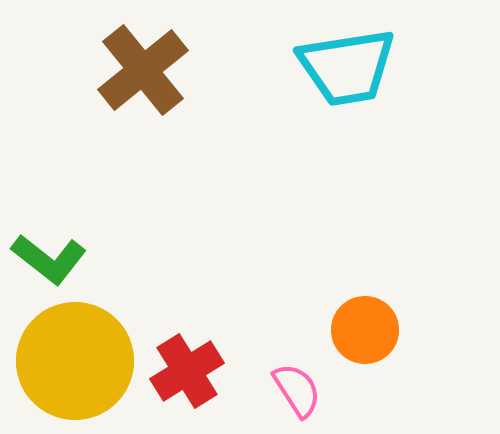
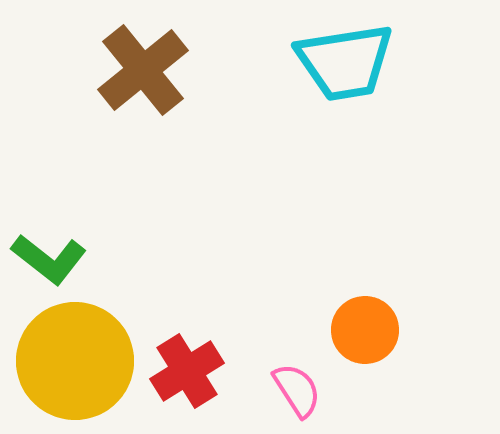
cyan trapezoid: moved 2 px left, 5 px up
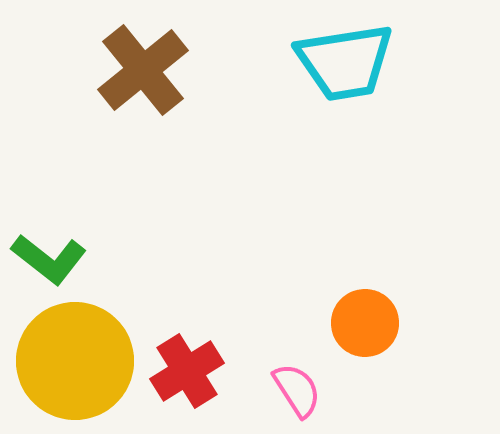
orange circle: moved 7 px up
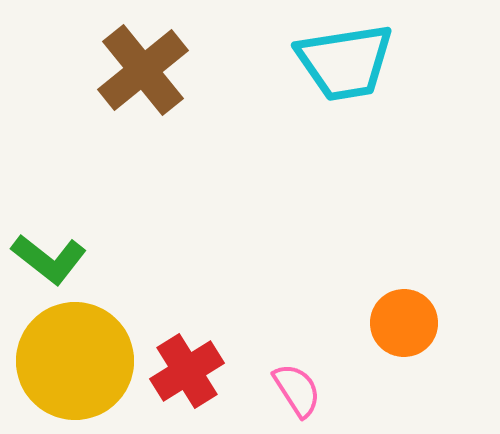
orange circle: moved 39 px right
